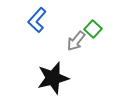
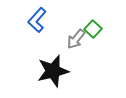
gray arrow: moved 2 px up
black star: moved 7 px up
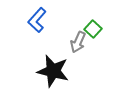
gray arrow: moved 2 px right, 3 px down; rotated 15 degrees counterclockwise
black star: rotated 28 degrees clockwise
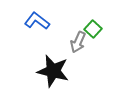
blue L-shape: moved 1 px down; rotated 85 degrees clockwise
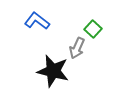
gray arrow: moved 1 px left, 6 px down
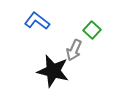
green square: moved 1 px left, 1 px down
gray arrow: moved 3 px left, 2 px down
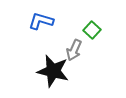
blue L-shape: moved 4 px right; rotated 20 degrees counterclockwise
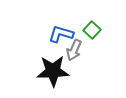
blue L-shape: moved 20 px right, 13 px down
black star: rotated 16 degrees counterclockwise
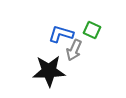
green square: rotated 18 degrees counterclockwise
black star: moved 4 px left
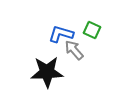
gray arrow: rotated 115 degrees clockwise
black star: moved 2 px left, 1 px down
